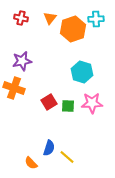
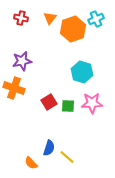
cyan cross: rotated 21 degrees counterclockwise
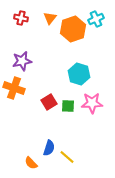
cyan hexagon: moved 3 px left, 2 px down
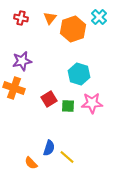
cyan cross: moved 3 px right, 2 px up; rotated 21 degrees counterclockwise
red square: moved 3 px up
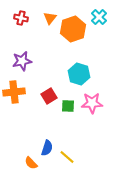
orange cross: moved 4 px down; rotated 25 degrees counterclockwise
red square: moved 3 px up
blue semicircle: moved 2 px left
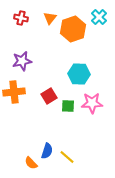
cyan hexagon: rotated 15 degrees counterclockwise
blue semicircle: moved 3 px down
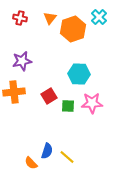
red cross: moved 1 px left
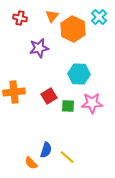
orange triangle: moved 2 px right, 2 px up
orange hexagon: rotated 15 degrees counterclockwise
purple star: moved 17 px right, 13 px up
blue semicircle: moved 1 px left, 1 px up
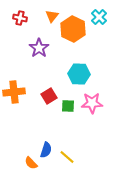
purple star: rotated 24 degrees counterclockwise
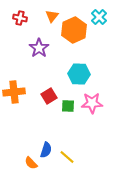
orange hexagon: moved 1 px right, 1 px down; rotated 10 degrees clockwise
